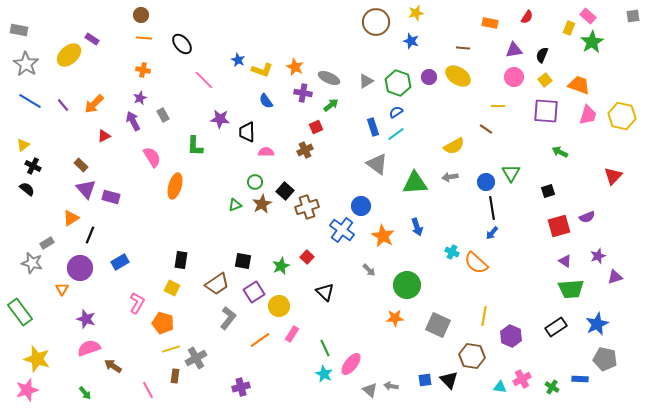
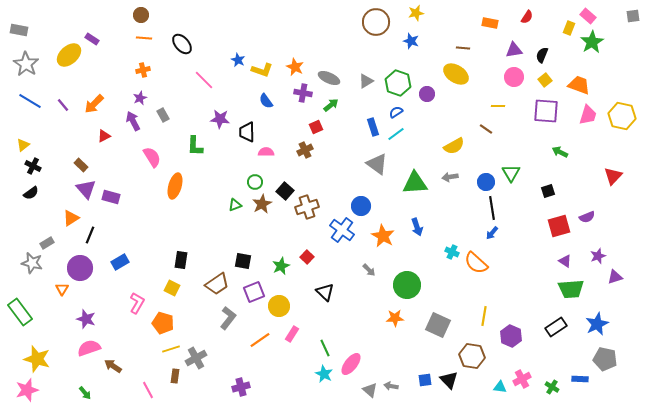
orange cross at (143, 70): rotated 24 degrees counterclockwise
yellow ellipse at (458, 76): moved 2 px left, 2 px up
purple circle at (429, 77): moved 2 px left, 17 px down
black semicircle at (27, 189): moved 4 px right, 4 px down; rotated 105 degrees clockwise
purple square at (254, 292): rotated 10 degrees clockwise
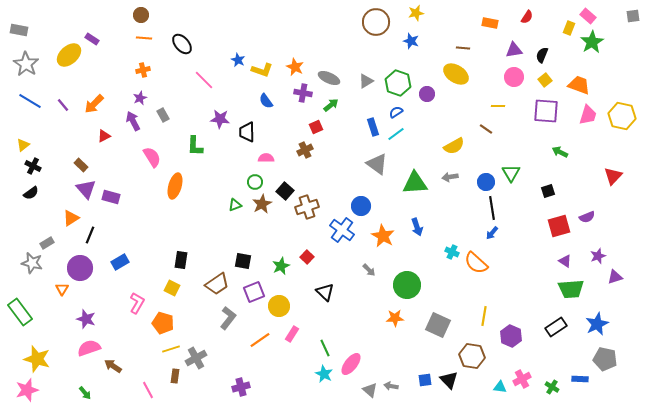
pink semicircle at (266, 152): moved 6 px down
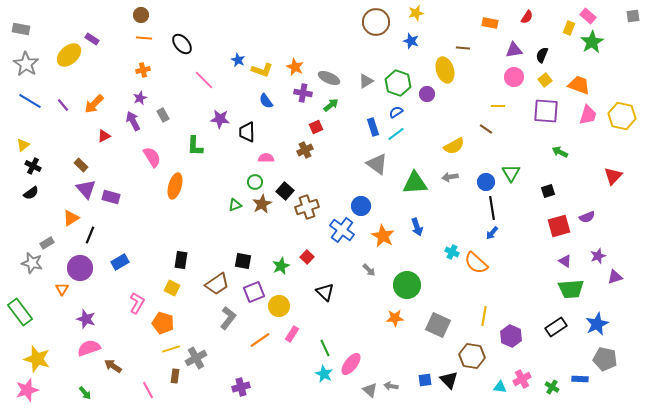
gray rectangle at (19, 30): moved 2 px right, 1 px up
yellow ellipse at (456, 74): moved 11 px left, 4 px up; rotated 40 degrees clockwise
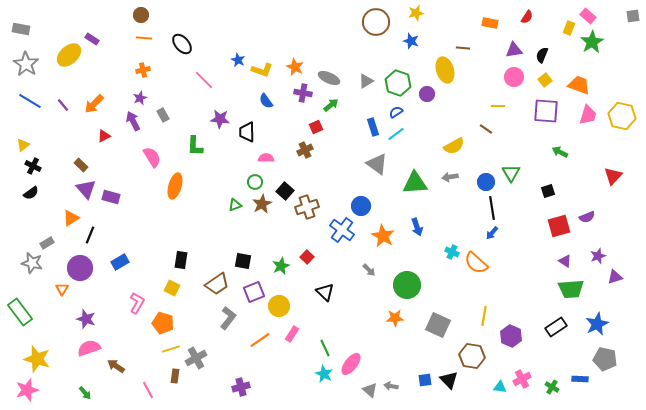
brown arrow at (113, 366): moved 3 px right
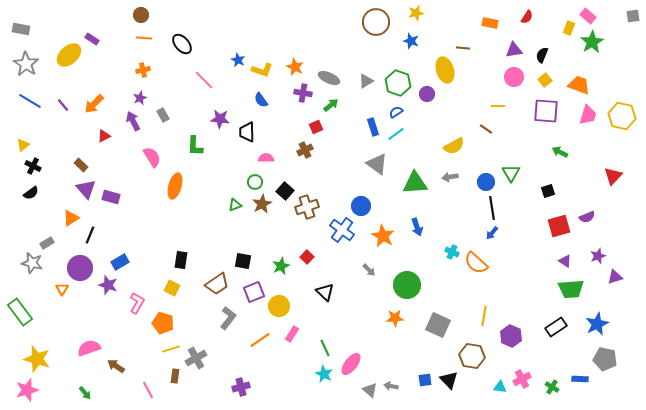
blue semicircle at (266, 101): moved 5 px left, 1 px up
purple star at (86, 319): moved 22 px right, 34 px up
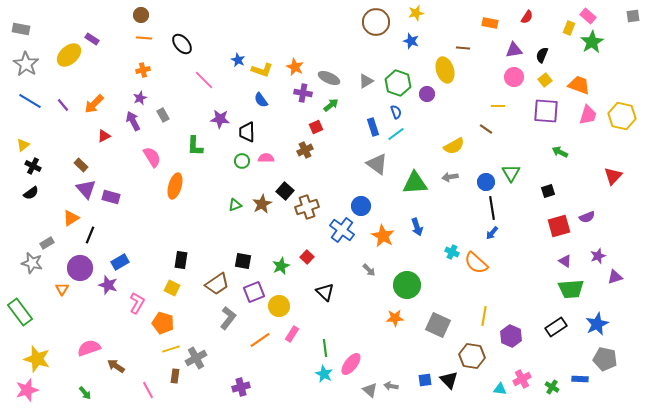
blue semicircle at (396, 112): rotated 104 degrees clockwise
green circle at (255, 182): moved 13 px left, 21 px up
green line at (325, 348): rotated 18 degrees clockwise
cyan triangle at (500, 387): moved 2 px down
